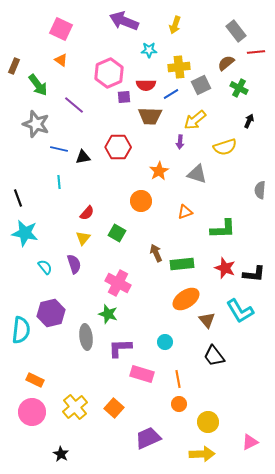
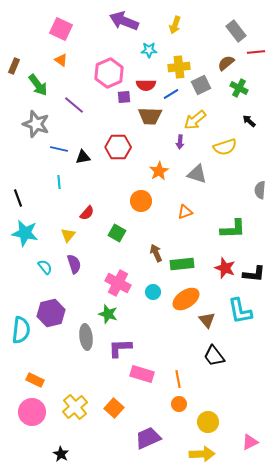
black arrow at (249, 121): rotated 72 degrees counterclockwise
green L-shape at (223, 229): moved 10 px right
yellow triangle at (83, 238): moved 15 px left, 3 px up
cyan L-shape at (240, 311): rotated 20 degrees clockwise
cyan circle at (165, 342): moved 12 px left, 50 px up
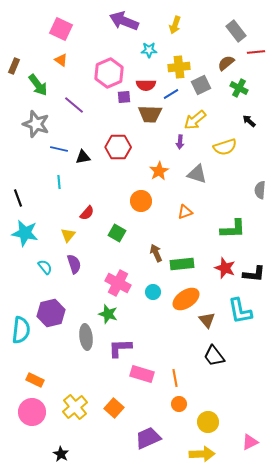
brown trapezoid at (150, 116): moved 2 px up
orange line at (178, 379): moved 3 px left, 1 px up
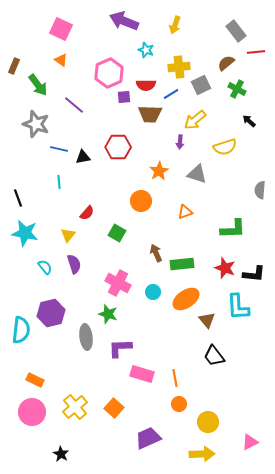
cyan star at (149, 50): moved 3 px left; rotated 21 degrees clockwise
green cross at (239, 88): moved 2 px left, 1 px down
cyan L-shape at (240, 311): moved 2 px left, 4 px up; rotated 8 degrees clockwise
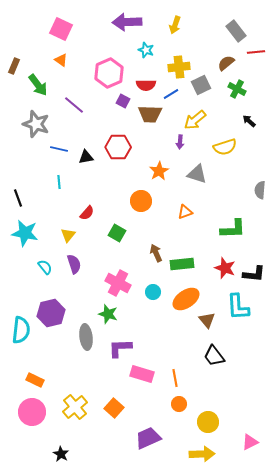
purple arrow at (124, 21): moved 3 px right, 1 px down; rotated 24 degrees counterclockwise
purple square at (124, 97): moved 1 px left, 4 px down; rotated 32 degrees clockwise
black triangle at (83, 157): moved 3 px right
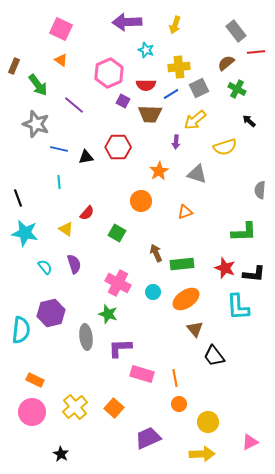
gray square at (201, 85): moved 2 px left, 3 px down
purple arrow at (180, 142): moved 4 px left
green L-shape at (233, 229): moved 11 px right, 3 px down
yellow triangle at (68, 235): moved 2 px left, 6 px up; rotated 35 degrees counterclockwise
brown triangle at (207, 320): moved 12 px left, 9 px down
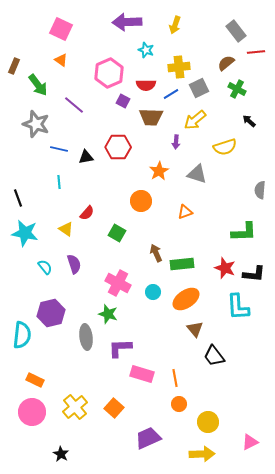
brown trapezoid at (150, 114): moved 1 px right, 3 px down
cyan semicircle at (21, 330): moved 1 px right, 5 px down
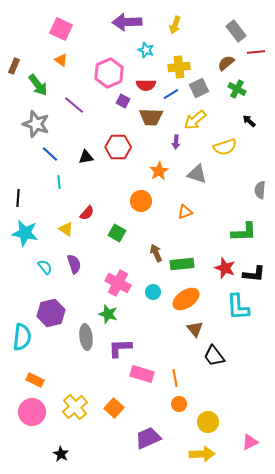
blue line at (59, 149): moved 9 px left, 5 px down; rotated 30 degrees clockwise
black line at (18, 198): rotated 24 degrees clockwise
cyan semicircle at (22, 335): moved 2 px down
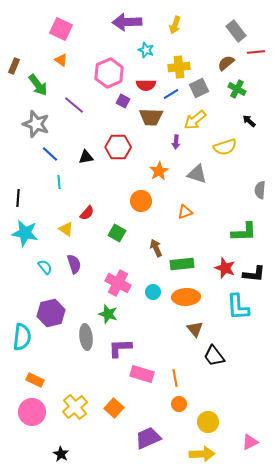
brown arrow at (156, 253): moved 5 px up
orange ellipse at (186, 299): moved 2 px up; rotated 32 degrees clockwise
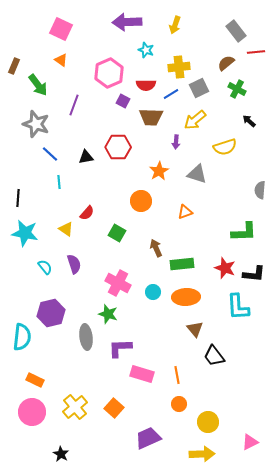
purple line at (74, 105): rotated 70 degrees clockwise
orange line at (175, 378): moved 2 px right, 3 px up
